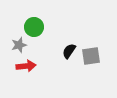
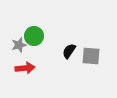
green circle: moved 9 px down
gray square: rotated 12 degrees clockwise
red arrow: moved 1 px left, 2 px down
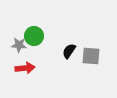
gray star: rotated 21 degrees clockwise
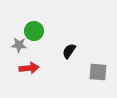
green circle: moved 5 px up
gray square: moved 7 px right, 16 px down
red arrow: moved 4 px right
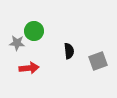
gray star: moved 2 px left, 2 px up
black semicircle: rotated 140 degrees clockwise
gray square: moved 11 px up; rotated 24 degrees counterclockwise
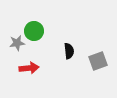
gray star: rotated 14 degrees counterclockwise
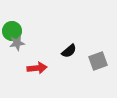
green circle: moved 22 px left
black semicircle: rotated 56 degrees clockwise
red arrow: moved 8 px right
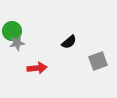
black semicircle: moved 9 px up
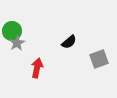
gray star: rotated 21 degrees counterclockwise
gray square: moved 1 px right, 2 px up
red arrow: rotated 72 degrees counterclockwise
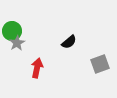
gray square: moved 1 px right, 5 px down
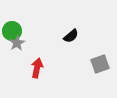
black semicircle: moved 2 px right, 6 px up
